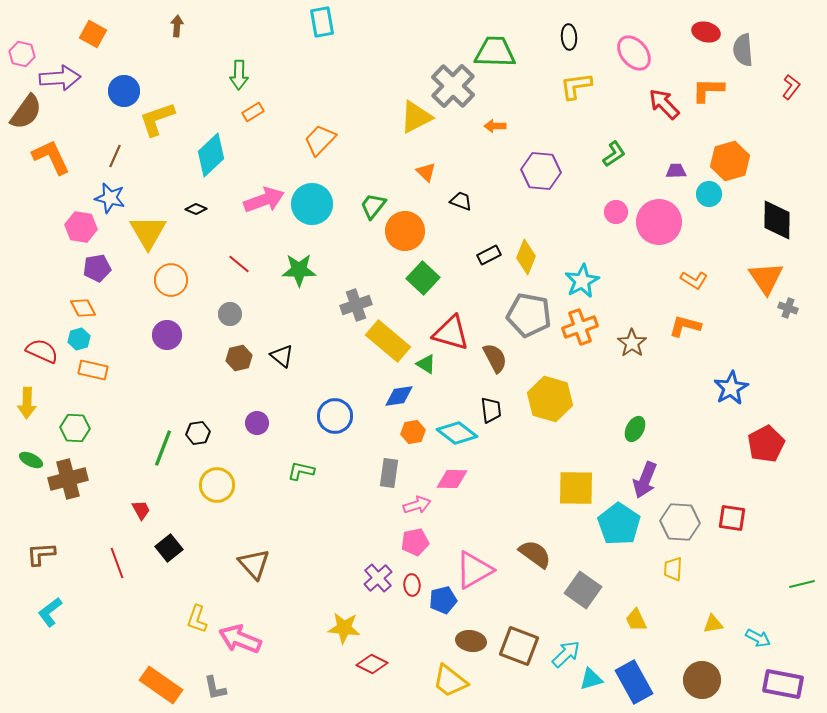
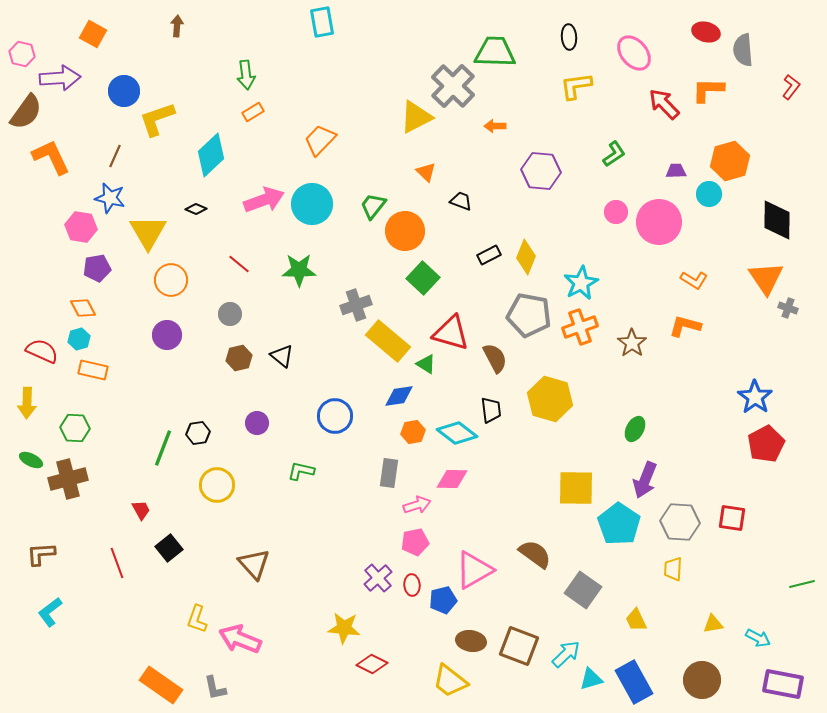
green arrow at (239, 75): moved 7 px right; rotated 8 degrees counterclockwise
cyan star at (582, 281): moved 1 px left, 2 px down
blue star at (731, 388): moved 24 px right, 9 px down; rotated 8 degrees counterclockwise
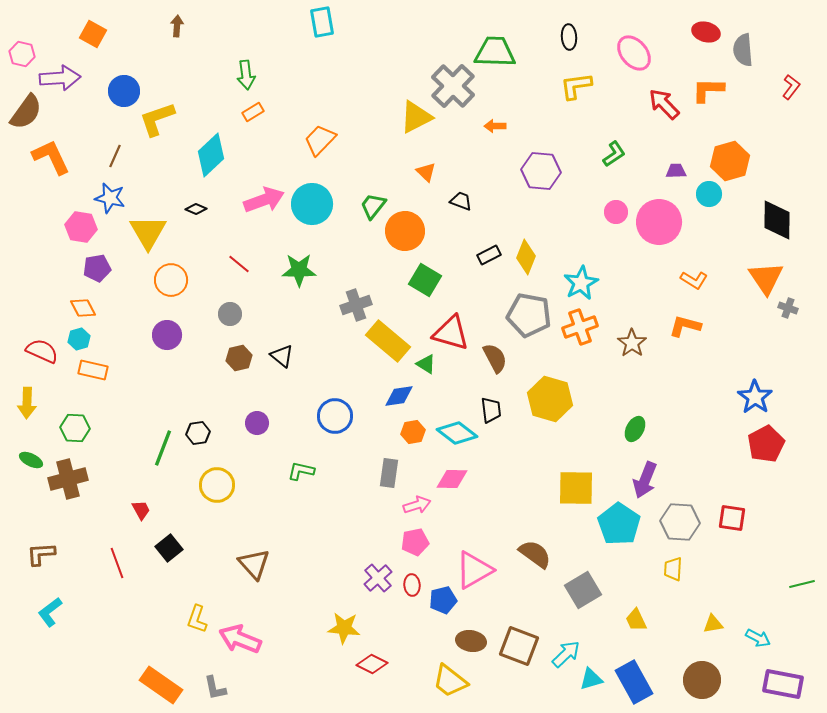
green square at (423, 278): moved 2 px right, 2 px down; rotated 12 degrees counterclockwise
gray square at (583, 590): rotated 24 degrees clockwise
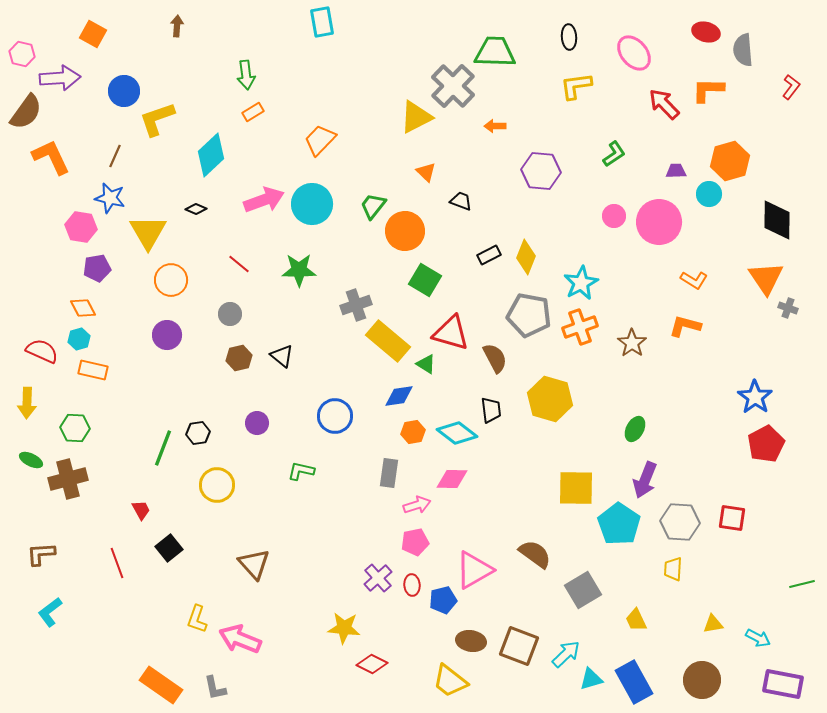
pink circle at (616, 212): moved 2 px left, 4 px down
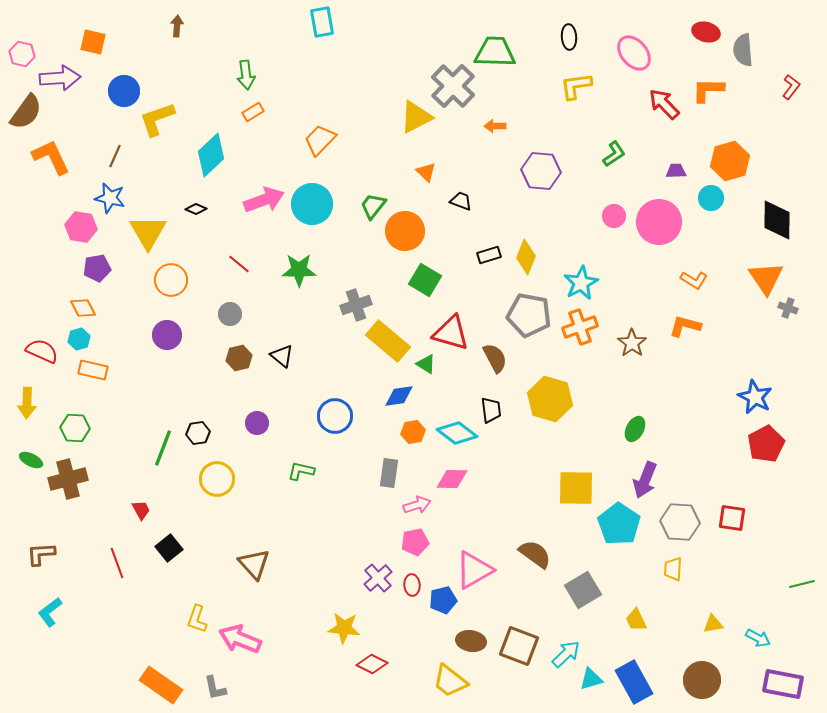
orange square at (93, 34): moved 8 px down; rotated 16 degrees counterclockwise
cyan circle at (709, 194): moved 2 px right, 4 px down
black rectangle at (489, 255): rotated 10 degrees clockwise
blue star at (755, 397): rotated 8 degrees counterclockwise
yellow circle at (217, 485): moved 6 px up
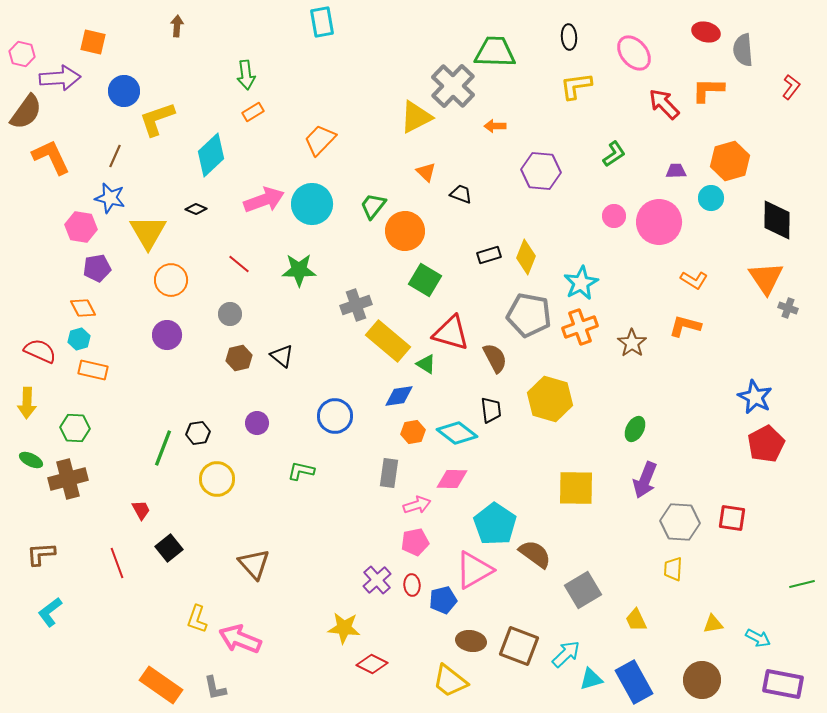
black trapezoid at (461, 201): moved 7 px up
red semicircle at (42, 351): moved 2 px left
cyan pentagon at (619, 524): moved 124 px left
purple cross at (378, 578): moved 1 px left, 2 px down
